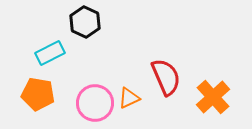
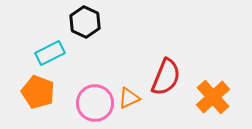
red semicircle: rotated 45 degrees clockwise
orange pentagon: moved 2 px up; rotated 12 degrees clockwise
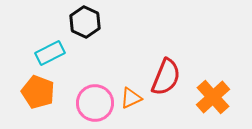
orange triangle: moved 2 px right
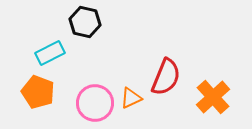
black hexagon: rotated 12 degrees counterclockwise
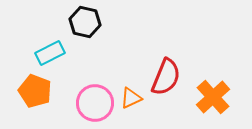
orange pentagon: moved 3 px left, 1 px up
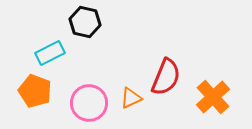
pink circle: moved 6 px left
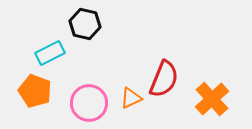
black hexagon: moved 2 px down
red semicircle: moved 2 px left, 2 px down
orange cross: moved 1 px left, 2 px down
